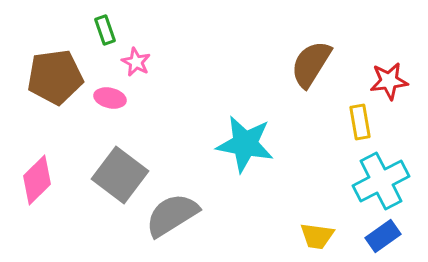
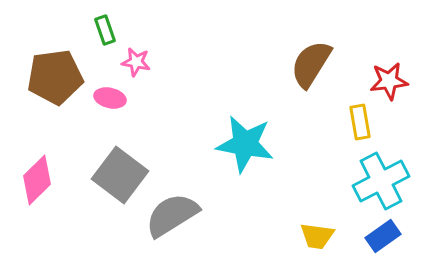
pink star: rotated 16 degrees counterclockwise
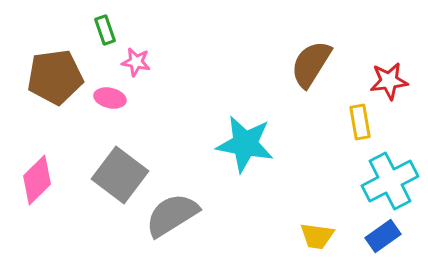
cyan cross: moved 9 px right
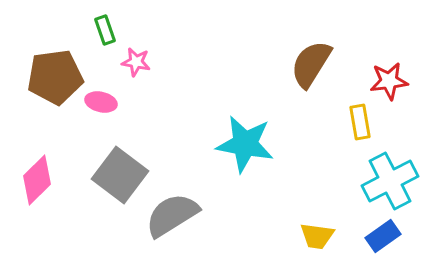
pink ellipse: moved 9 px left, 4 px down
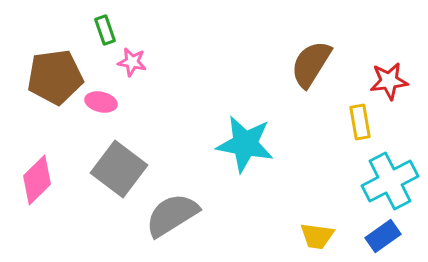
pink star: moved 4 px left
gray square: moved 1 px left, 6 px up
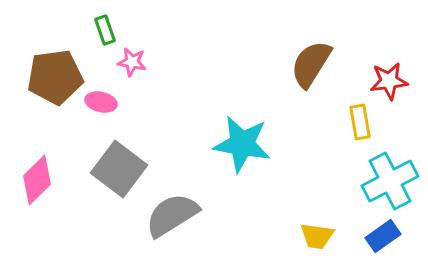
cyan star: moved 3 px left
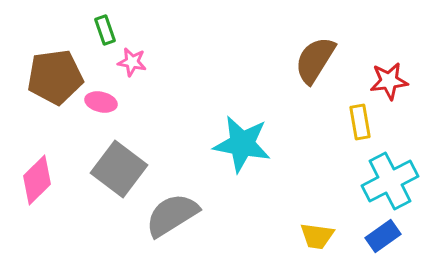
brown semicircle: moved 4 px right, 4 px up
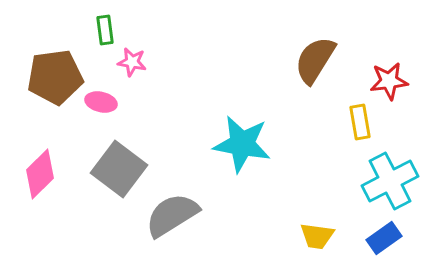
green rectangle: rotated 12 degrees clockwise
pink diamond: moved 3 px right, 6 px up
blue rectangle: moved 1 px right, 2 px down
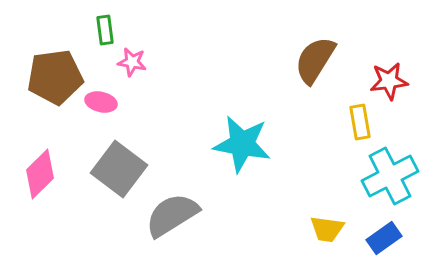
cyan cross: moved 5 px up
yellow trapezoid: moved 10 px right, 7 px up
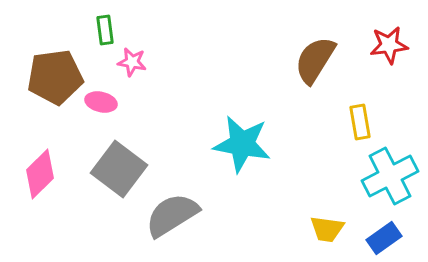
red star: moved 36 px up
